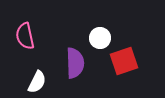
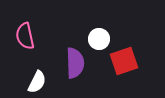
white circle: moved 1 px left, 1 px down
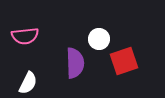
pink semicircle: rotated 84 degrees counterclockwise
white semicircle: moved 9 px left, 1 px down
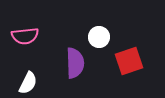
white circle: moved 2 px up
red square: moved 5 px right
